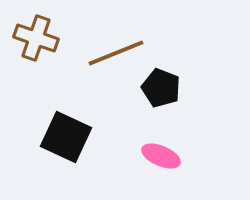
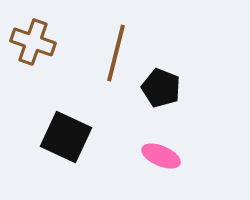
brown cross: moved 3 px left, 4 px down
brown line: rotated 54 degrees counterclockwise
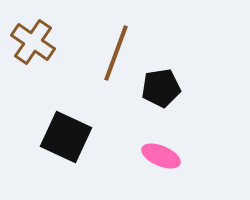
brown cross: rotated 15 degrees clockwise
brown line: rotated 6 degrees clockwise
black pentagon: rotated 30 degrees counterclockwise
